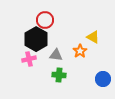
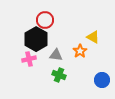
green cross: rotated 16 degrees clockwise
blue circle: moved 1 px left, 1 px down
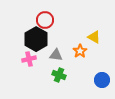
yellow triangle: moved 1 px right
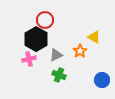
gray triangle: rotated 32 degrees counterclockwise
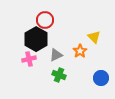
yellow triangle: rotated 16 degrees clockwise
blue circle: moved 1 px left, 2 px up
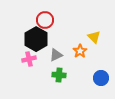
green cross: rotated 16 degrees counterclockwise
